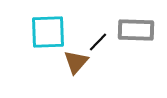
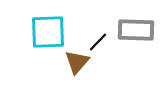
brown triangle: moved 1 px right
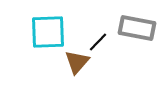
gray rectangle: moved 1 px right, 2 px up; rotated 9 degrees clockwise
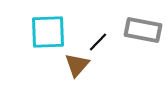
gray rectangle: moved 6 px right, 2 px down
brown triangle: moved 3 px down
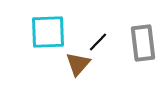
gray rectangle: moved 13 px down; rotated 72 degrees clockwise
brown triangle: moved 1 px right, 1 px up
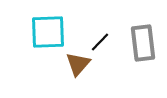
black line: moved 2 px right
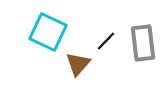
cyan square: rotated 27 degrees clockwise
black line: moved 6 px right, 1 px up
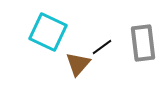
black line: moved 4 px left, 6 px down; rotated 10 degrees clockwise
